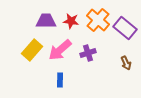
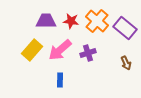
orange cross: moved 1 px left, 1 px down
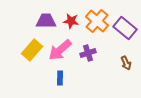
blue rectangle: moved 2 px up
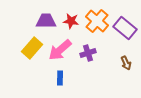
yellow rectangle: moved 2 px up
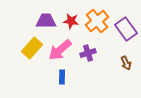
orange cross: rotated 10 degrees clockwise
purple rectangle: moved 1 px right, 1 px down; rotated 15 degrees clockwise
blue rectangle: moved 2 px right, 1 px up
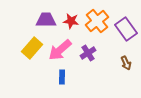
purple trapezoid: moved 1 px up
purple cross: rotated 14 degrees counterclockwise
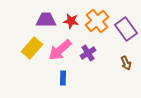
blue rectangle: moved 1 px right, 1 px down
